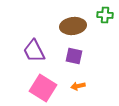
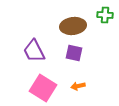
purple square: moved 3 px up
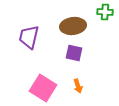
green cross: moved 3 px up
purple trapezoid: moved 5 px left, 14 px up; rotated 40 degrees clockwise
orange arrow: rotated 96 degrees counterclockwise
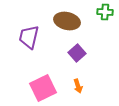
brown ellipse: moved 6 px left, 5 px up; rotated 20 degrees clockwise
purple square: moved 3 px right; rotated 36 degrees clockwise
pink square: rotated 32 degrees clockwise
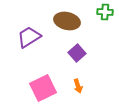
purple trapezoid: rotated 45 degrees clockwise
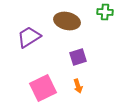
purple square: moved 1 px right, 4 px down; rotated 24 degrees clockwise
